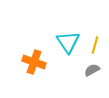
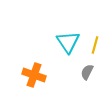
orange cross: moved 13 px down
gray semicircle: moved 5 px left, 2 px down; rotated 35 degrees counterclockwise
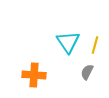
orange cross: rotated 15 degrees counterclockwise
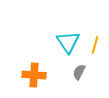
gray semicircle: moved 8 px left
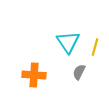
yellow line: moved 2 px down
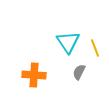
yellow line: moved 1 px down; rotated 36 degrees counterclockwise
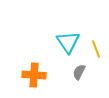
yellow line: moved 1 px right, 1 px down
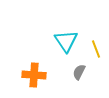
cyan triangle: moved 2 px left, 1 px up
